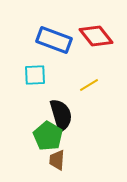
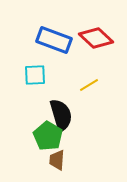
red diamond: moved 2 px down; rotated 8 degrees counterclockwise
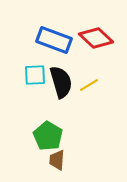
black semicircle: moved 33 px up
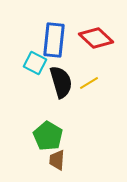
blue rectangle: rotated 76 degrees clockwise
cyan square: moved 12 px up; rotated 30 degrees clockwise
yellow line: moved 2 px up
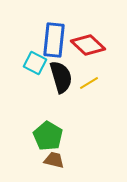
red diamond: moved 8 px left, 7 px down
black semicircle: moved 5 px up
brown trapezoid: moved 3 px left; rotated 100 degrees clockwise
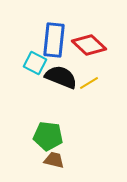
red diamond: moved 1 px right
black semicircle: rotated 52 degrees counterclockwise
green pentagon: rotated 24 degrees counterclockwise
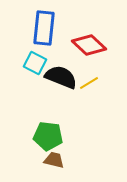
blue rectangle: moved 10 px left, 12 px up
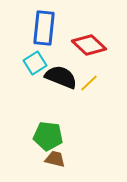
cyan square: rotated 30 degrees clockwise
yellow line: rotated 12 degrees counterclockwise
brown trapezoid: moved 1 px right, 1 px up
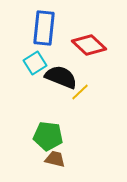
yellow line: moved 9 px left, 9 px down
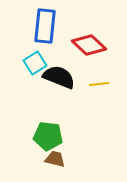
blue rectangle: moved 1 px right, 2 px up
black semicircle: moved 2 px left
yellow line: moved 19 px right, 8 px up; rotated 36 degrees clockwise
